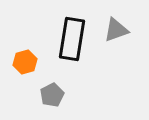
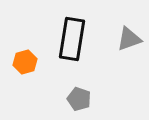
gray triangle: moved 13 px right, 9 px down
gray pentagon: moved 27 px right, 4 px down; rotated 25 degrees counterclockwise
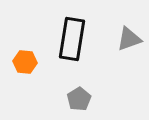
orange hexagon: rotated 20 degrees clockwise
gray pentagon: rotated 20 degrees clockwise
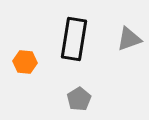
black rectangle: moved 2 px right
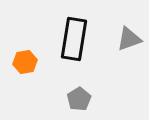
orange hexagon: rotated 15 degrees counterclockwise
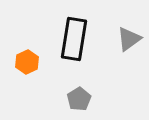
gray triangle: rotated 16 degrees counterclockwise
orange hexagon: moved 2 px right; rotated 15 degrees counterclockwise
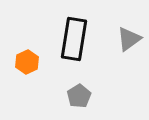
gray pentagon: moved 3 px up
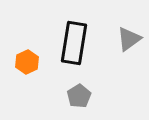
black rectangle: moved 4 px down
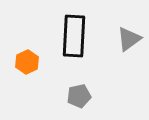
black rectangle: moved 7 px up; rotated 6 degrees counterclockwise
gray pentagon: rotated 20 degrees clockwise
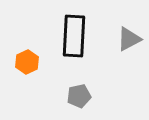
gray triangle: rotated 8 degrees clockwise
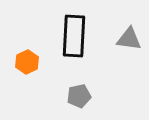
gray triangle: rotated 36 degrees clockwise
